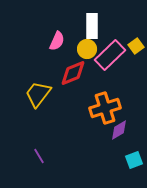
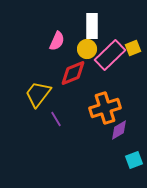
yellow square: moved 3 px left, 2 px down; rotated 14 degrees clockwise
purple line: moved 17 px right, 37 px up
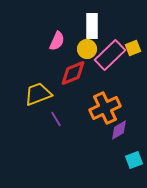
yellow trapezoid: rotated 32 degrees clockwise
orange cross: rotated 8 degrees counterclockwise
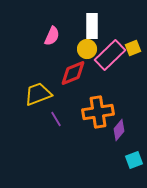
pink semicircle: moved 5 px left, 5 px up
orange cross: moved 7 px left, 4 px down; rotated 16 degrees clockwise
purple diamond: rotated 20 degrees counterclockwise
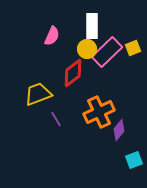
pink rectangle: moved 3 px left, 3 px up
red diamond: rotated 16 degrees counterclockwise
orange cross: moved 1 px right; rotated 16 degrees counterclockwise
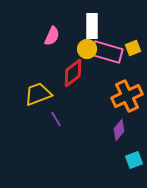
pink rectangle: rotated 60 degrees clockwise
orange cross: moved 28 px right, 16 px up
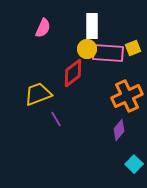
pink semicircle: moved 9 px left, 8 px up
pink rectangle: moved 1 px right, 1 px down; rotated 12 degrees counterclockwise
cyan square: moved 4 px down; rotated 24 degrees counterclockwise
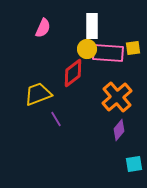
yellow square: rotated 14 degrees clockwise
orange cross: moved 10 px left, 1 px down; rotated 16 degrees counterclockwise
cyan square: rotated 36 degrees clockwise
